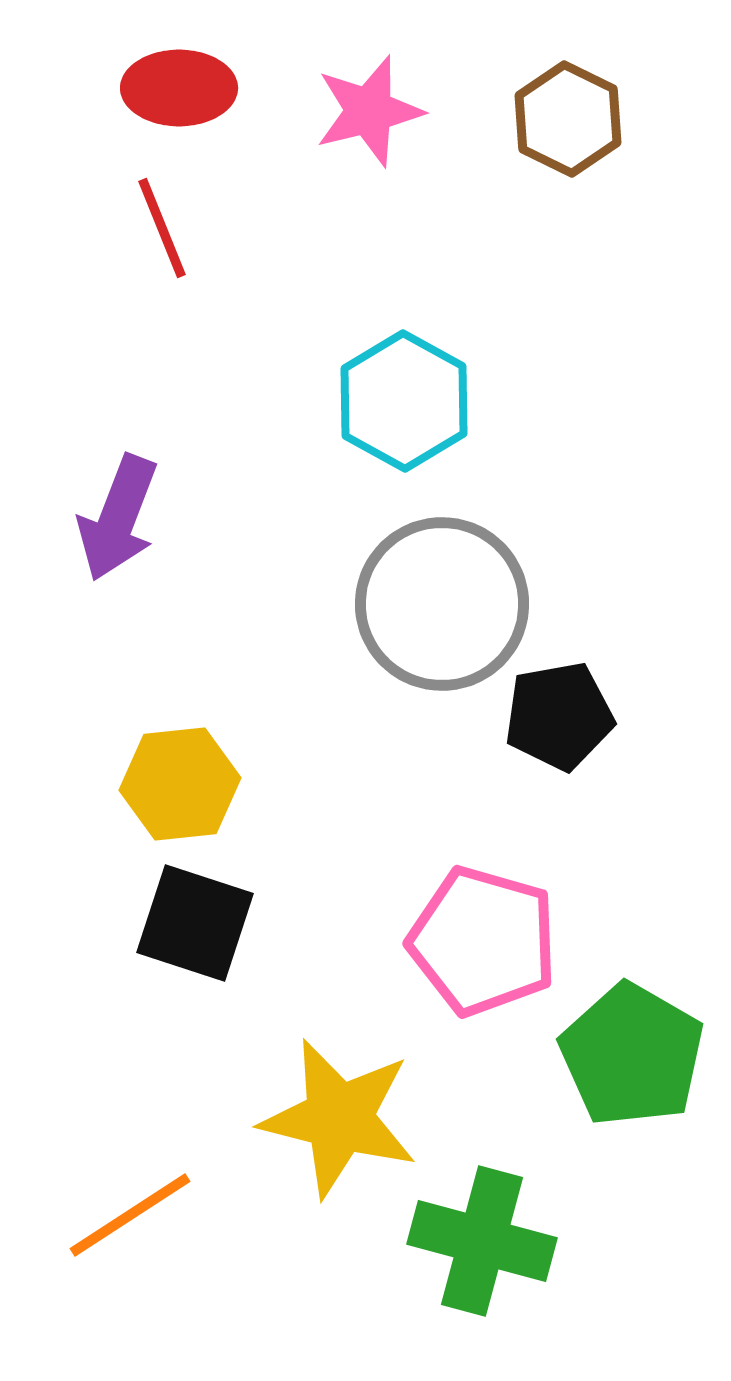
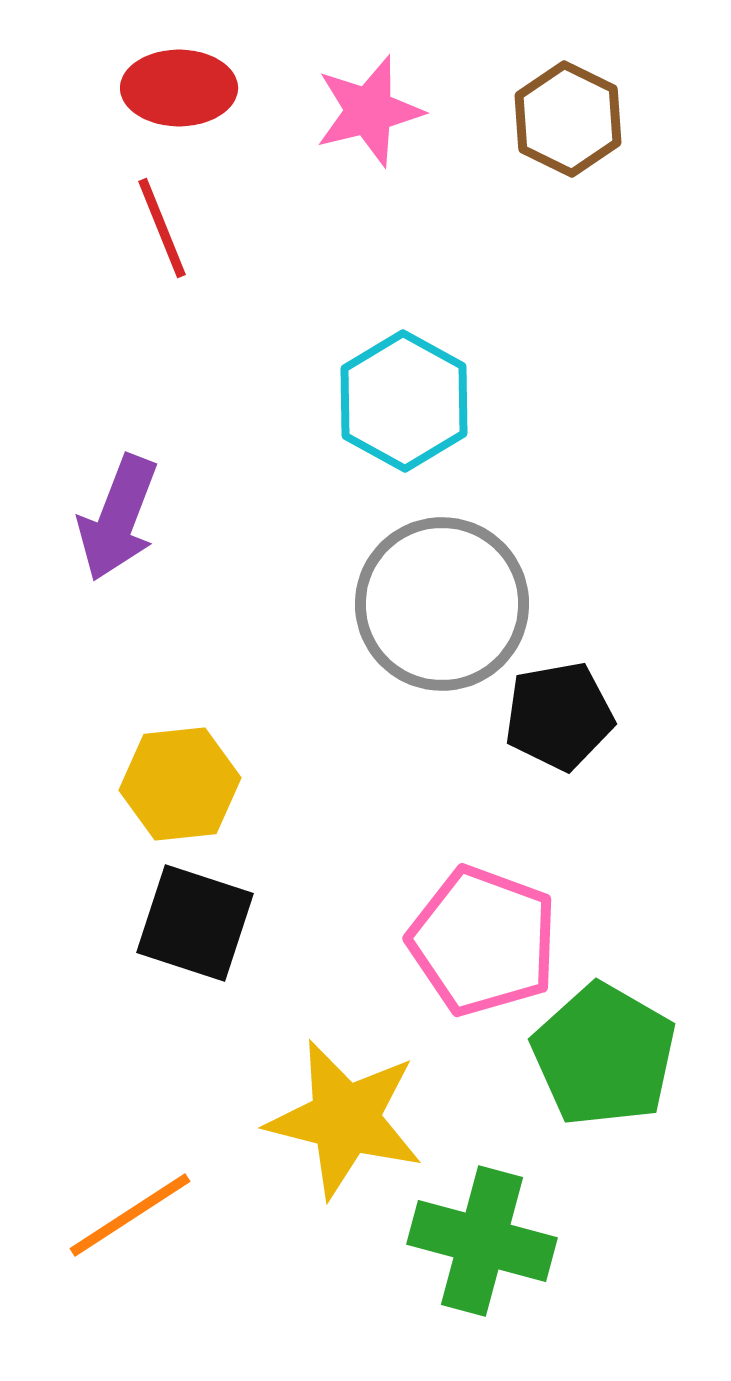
pink pentagon: rotated 4 degrees clockwise
green pentagon: moved 28 px left
yellow star: moved 6 px right, 1 px down
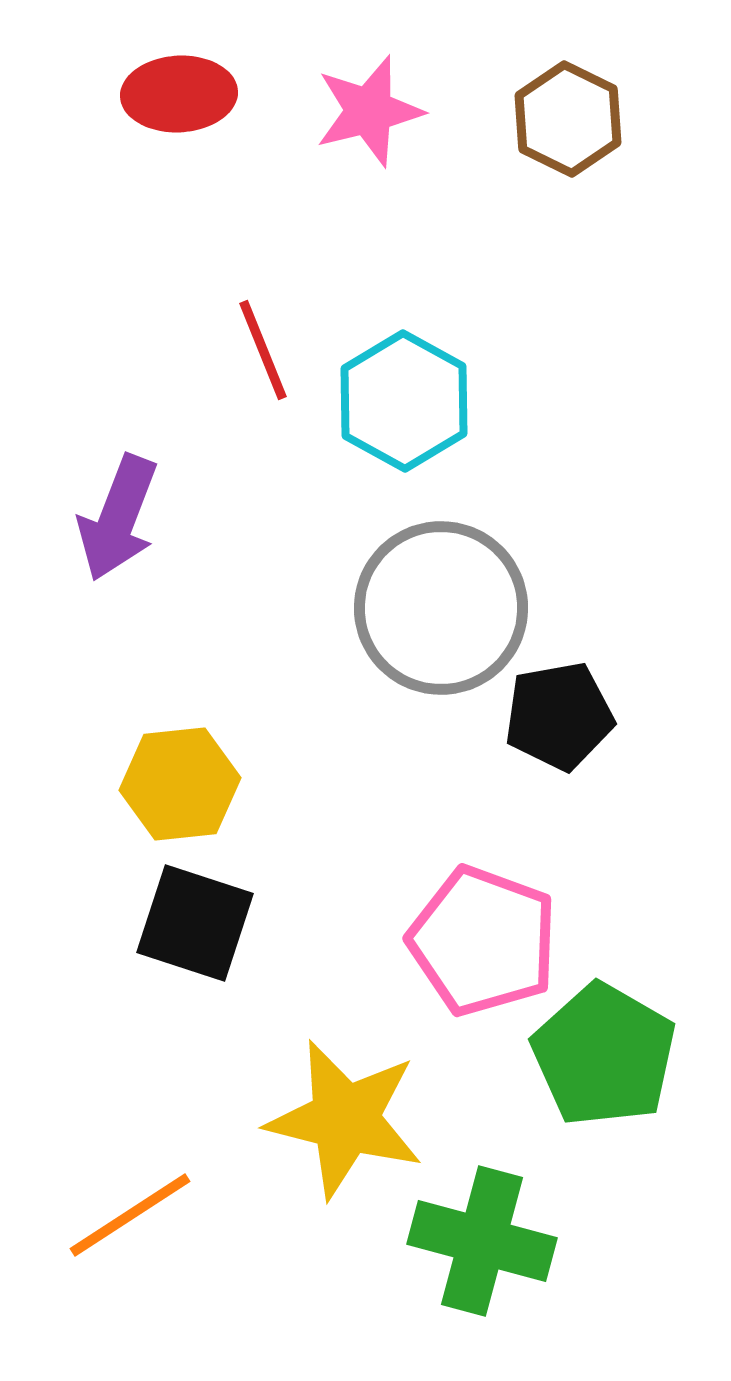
red ellipse: moved 6 px down; rotated 3 degrees counterclockwise
red line: moved 101 px right, 122 px down
gray circle: moved 1 px left, 4 px down
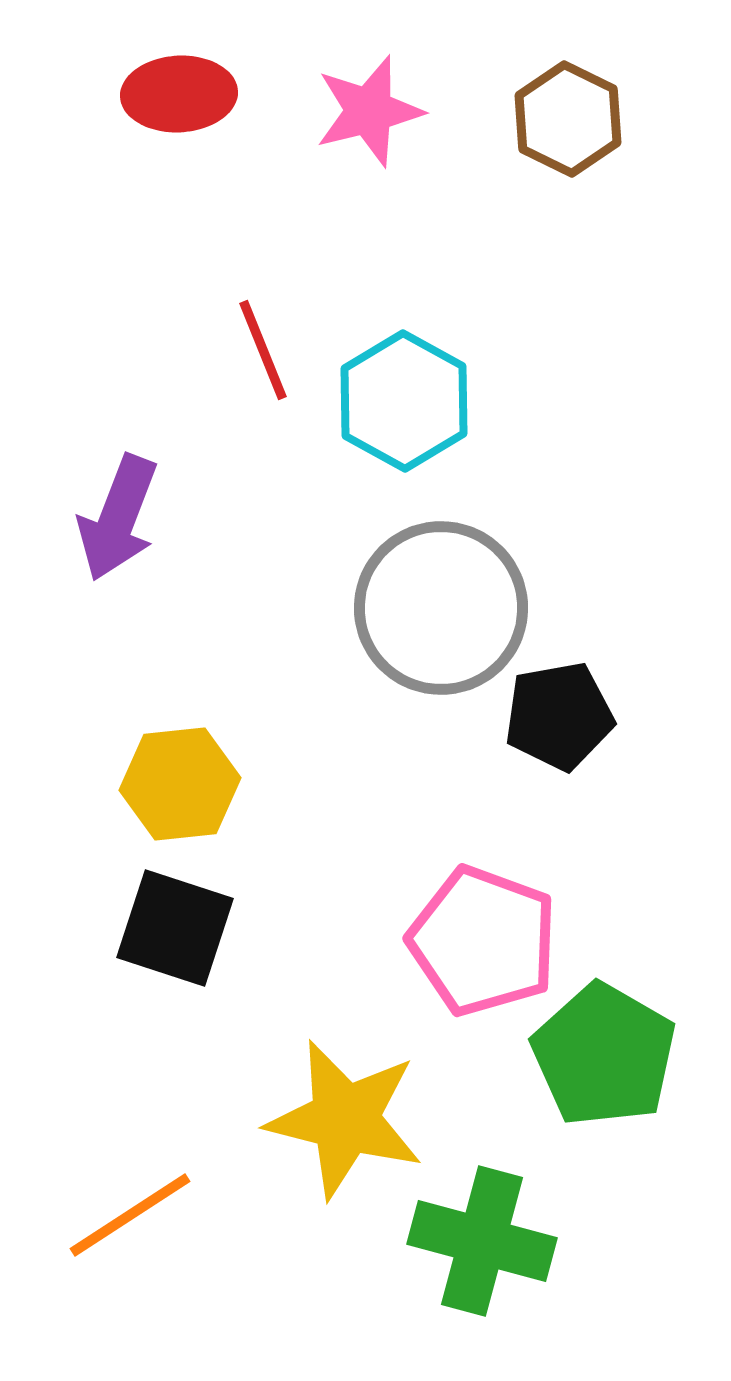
black square: moved 20 px left, 5 px down
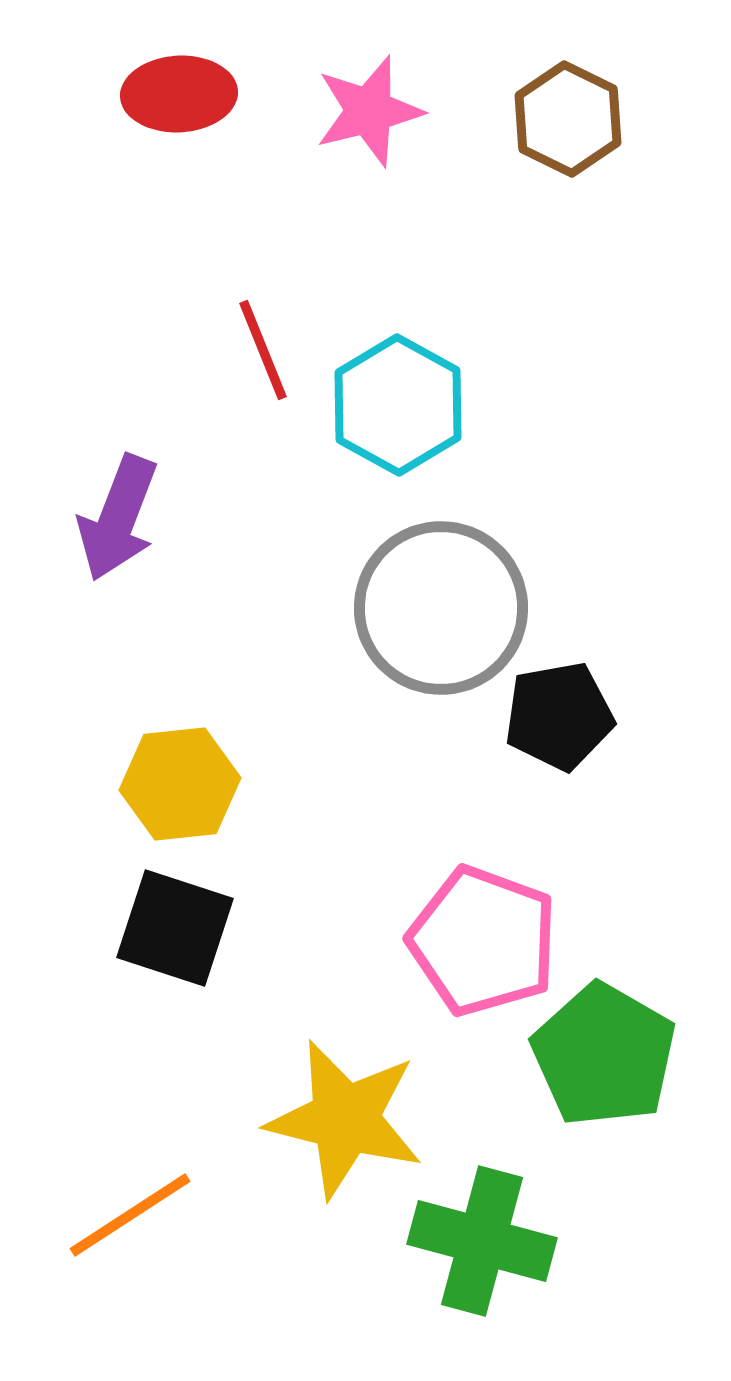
cyan hexagon: moved 6 px left, 4 px down
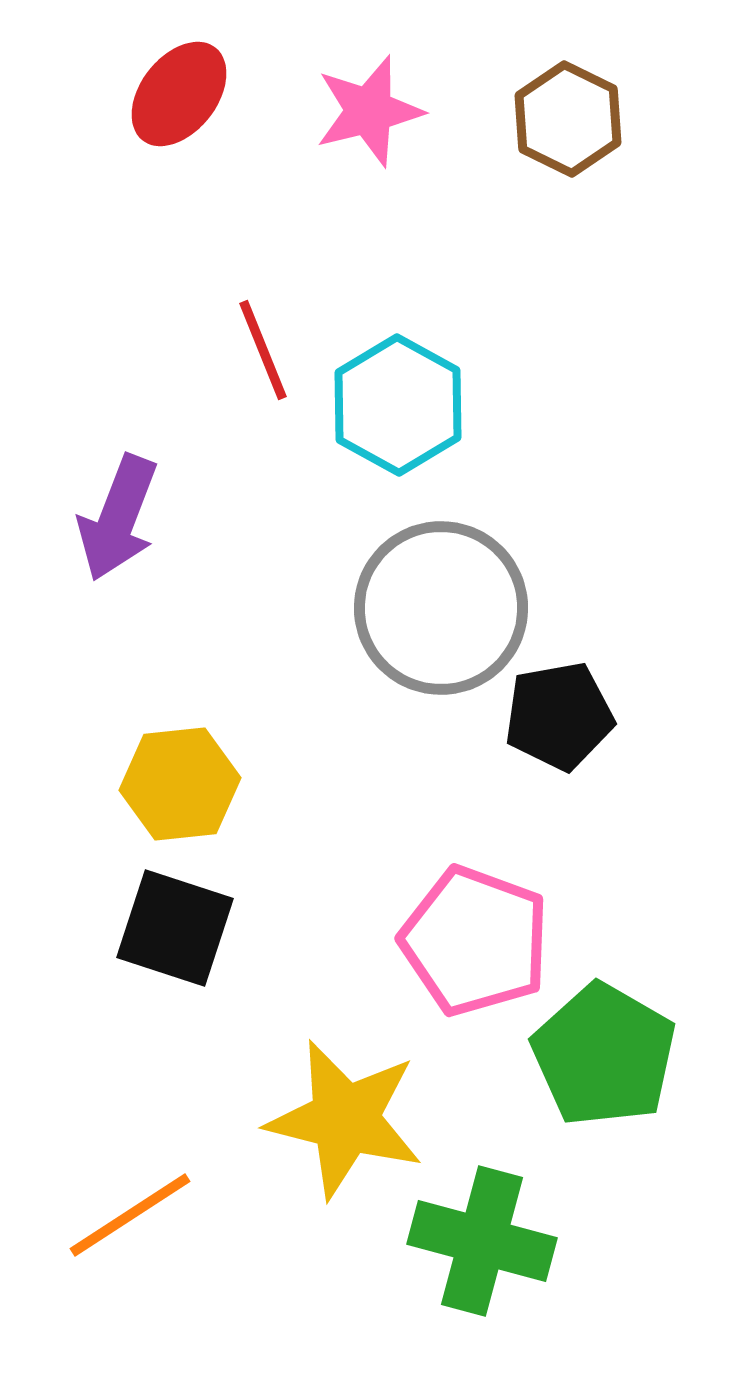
red ellipse: rotated 49 degrees counterclockwise
pink pentagon: moved 8 px left
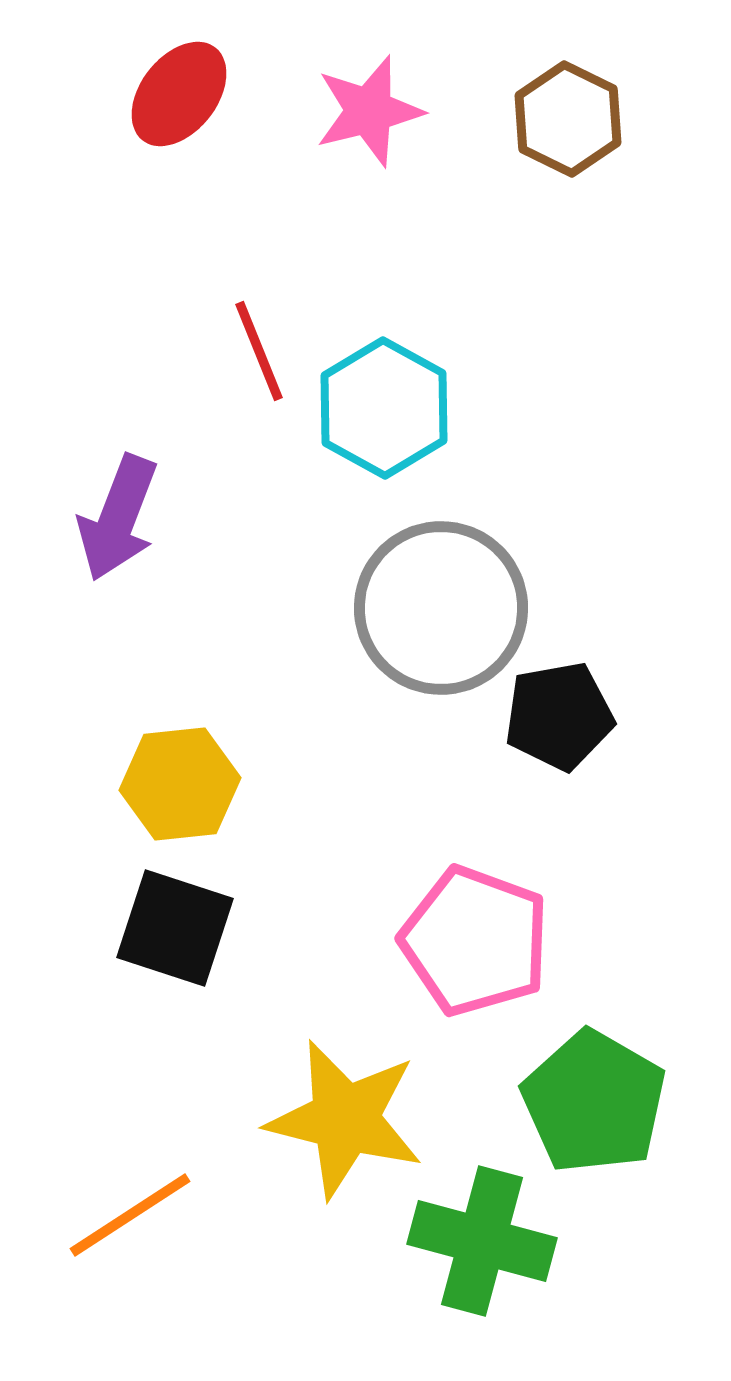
red line: moved 4 px left, 1 px down
cyan hexagon: moved 14 px left, 3 px down
green pentagon: moved 10 px left, 47 px down
